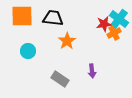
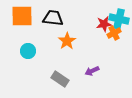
cyan cross: rotated 24 degrees counterclockwise
purple arrow: rotated 72 degrees clockwise
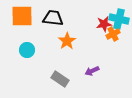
orange cross: moved 1 px left, 1 px down
cyan circle: moved 1 px left, 1 px up
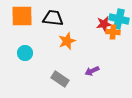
orange cross: moved 2 px up; rotated 32 degrees clockwise
orange star: rotated 12 degrees clockwise
cyan circle: moved 2 px left, 3 px down
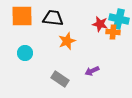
red star: moved 4 px left; rotated 21 degrees clockwise
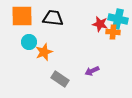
cyan cross: moved 1 px left
orange star: moved 23 px left, 11 px down
cyan circle: moved 4 px right, 11 px up
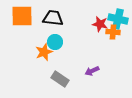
cyan circle: moved 26 px right
